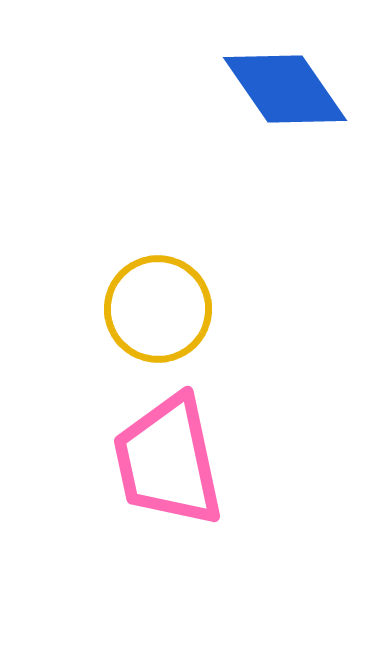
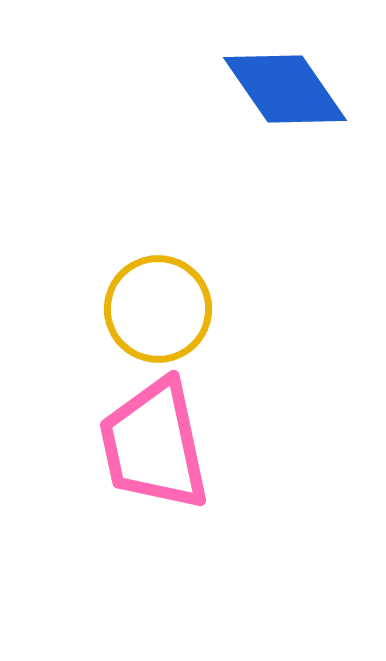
pink trapezoid: moved 14 px left, 16 px up
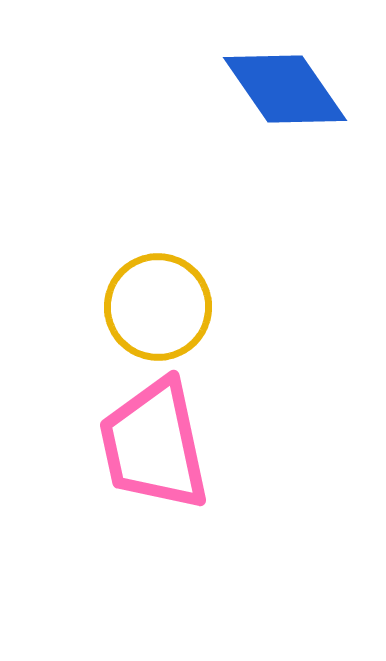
yellow circle: moved 2 px up
